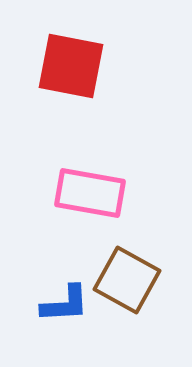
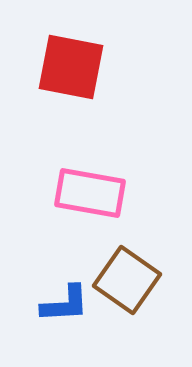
red square: moved 1 px down
brown square: rotated 6 degrees clockwise
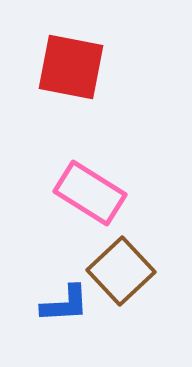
pink rectangle: rotated 22 degrees clockwise
brown square: moved 6 px left, 9 px up; rotated 12 degrees clockwise
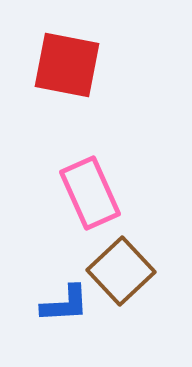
red square: moved 4 px left, 2 px up
pink rectangle: rotated 34 degrees clockwise
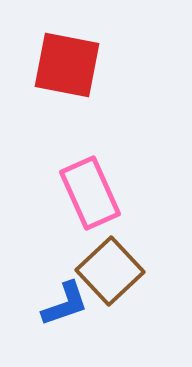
brown square: moved 11 px left
blue L-shape: rotated 16 degrees counterclockwise
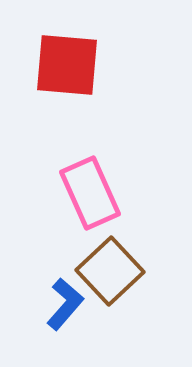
red square: rotated 6 degrees counterclockwise
blue L-shape: rotated 30 degrees counterclockwise
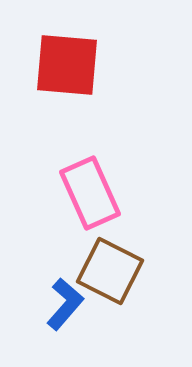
brown square: rotated 20 degrees counterclockwise
